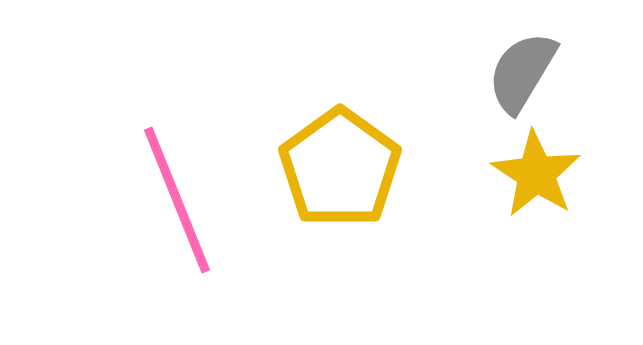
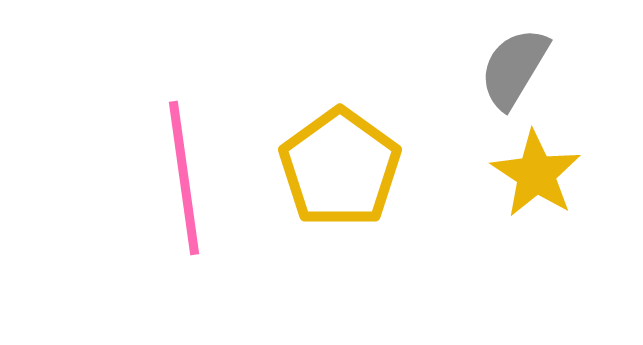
gray semicircle: moved 8 px left, 4 px up
pink line: moved 7 px right, 22 px up; rotated 14 degrees clockwise
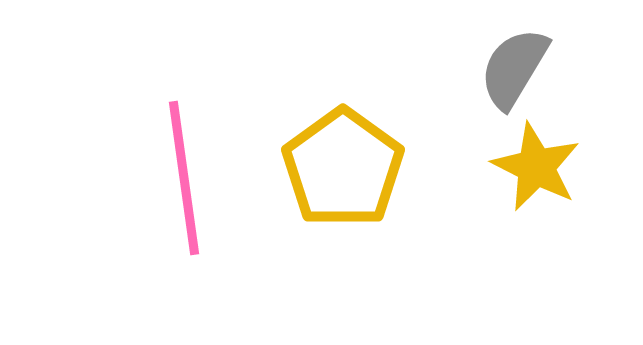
yellow pentagon: moved 3 px right
yellow star: moved 7 px up; rotated 6 degrees counterclockwise
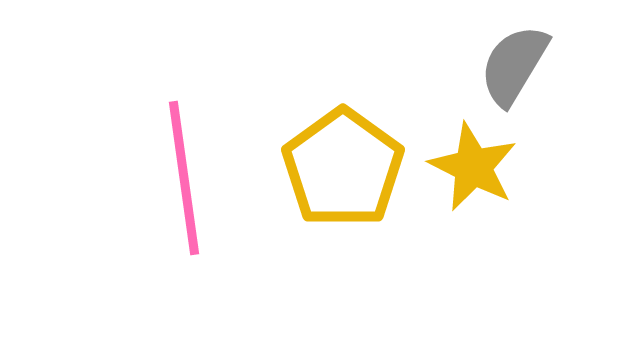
gray semicircle: moved 3 px up
yellow star: moved 63 px left
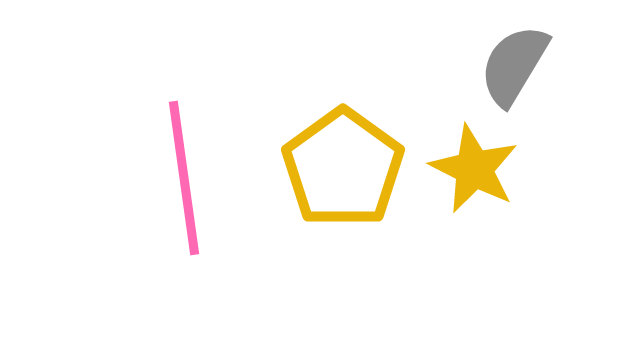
yellow star: moved 1 px right, 2 px down
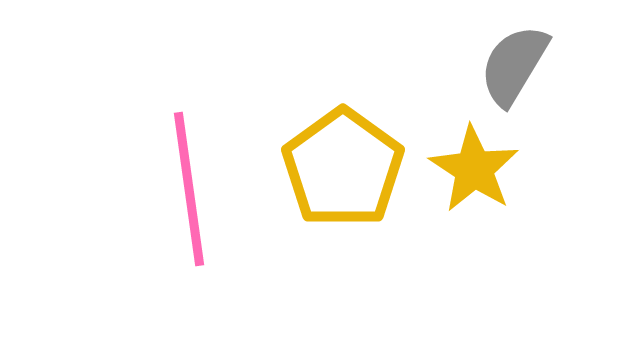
yellow star: rotated 6 degrees clockwise
pink line: moved 5 px right, 11 px down
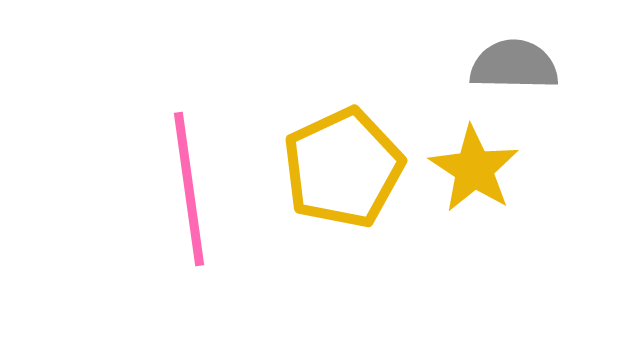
gray semicircle: rotated 60 degrees clockwise
yellow pentagon: rotated 11 degrees clockwise
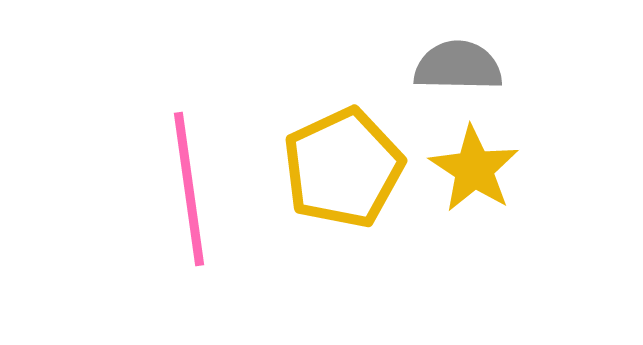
gray semicircle: moved 56 px left, 1 px down
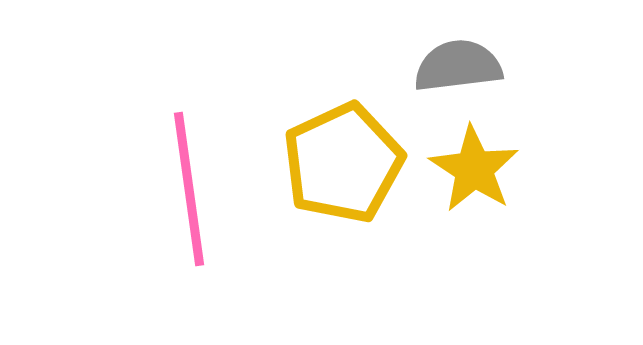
gray semicircle: rotated 8 degrees counterclockwise
yellow pentagon: moved 5 px up
